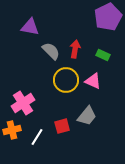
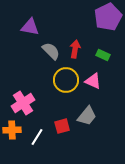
orange cross: rotated 12 degrees clockwise
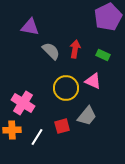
yellow circle: moved 8 px down
pink cross: rotated 25 degrees counterclockwise
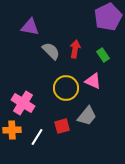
green rectangle: rotated 32 degrees clockwise
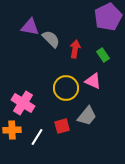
gray semicircle: moved 12 px up
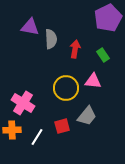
purple pentagon: moved 1 px down
gray semicircle: rotated 42 degrees clockwise
pink triangle: rotated 18 degrees counterclockwise
